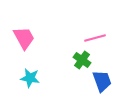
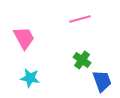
pink line: moved 15 px left, 19 px up
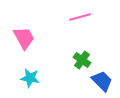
pink line: moved 2 px up
blue trapezoid: rotated 25 degrees counterclockwise
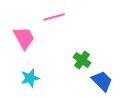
pink line: moved 26 px left
cyan star: rotated 24 degrees counterclockwise
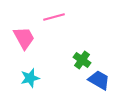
blue trapezoid: moved 3 px left, 1 px up; rotated 15 degrees counterclockwise
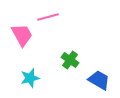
pink line: moved 6 px left
pink trapezoid: moved 2 px left, 3 px up
green cross: moved 12 px left
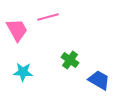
pink trapezoid: moved 5 px left, 5 px up
cyan star: moved 7 px left, 6 px up; rotated 18 degrees clockwise
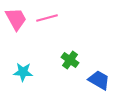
pink line: moved 1 px left, 1 px down
pink trapezoid: moved 1 px left, 11 px up
